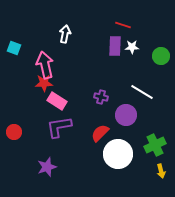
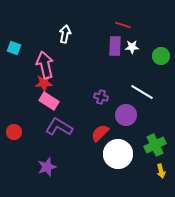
pink rectangle: moved 8 px left
purple L-shape: rotated 40 degrees clockwise
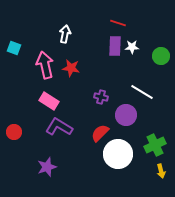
red line: moved 5 px left, 2 px up
red star: moved 27 px right, 15 px up; rotated 12 degrees clockwise
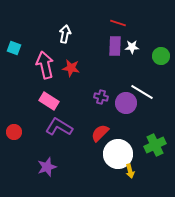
purple circle: moved 12 px up
yellow arrow: moved 31 px left
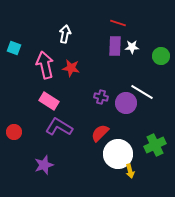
purple star: moved 3 px left, 2 px up
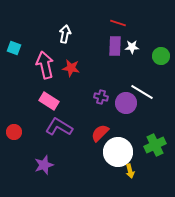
white circle: moved 2 px up
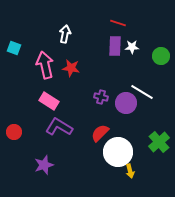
green cross: moved 4 px right, 3 px up; rotated 15 degrees counterclockwise
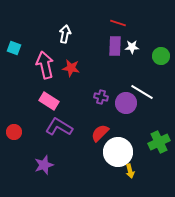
green cross: rotated 15 degrees clockwise
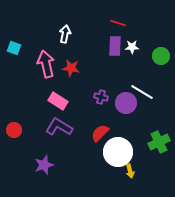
pink arrow: moved 1 px right, 1 px up
pink rectangle: moved 9 px right
red circle: moved 2 px up
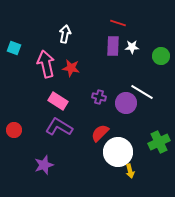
purple rectangle: moved 2 px left
purple cross: moved 2 px left
